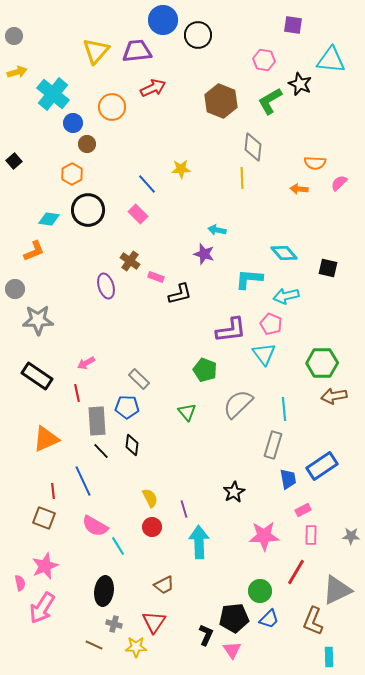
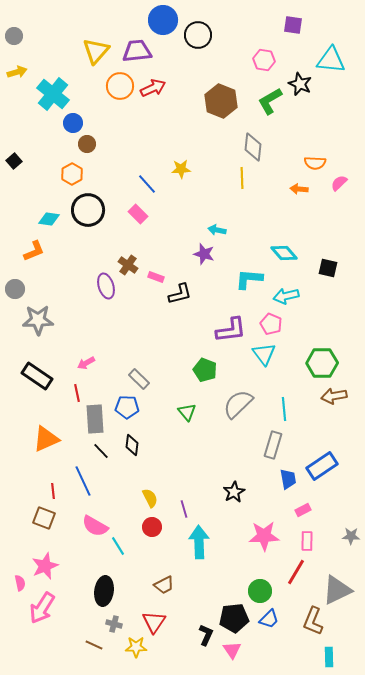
orange circle at (112, 107): moved 8 px right, 21 px up
brown cross at (130, 261): moved 2 px left, 4 px down
gray rectangle at (97, 421): moved 2 px left, 2 px up
pink rectangle at (311, 535): moved 4 px left, 6 px down
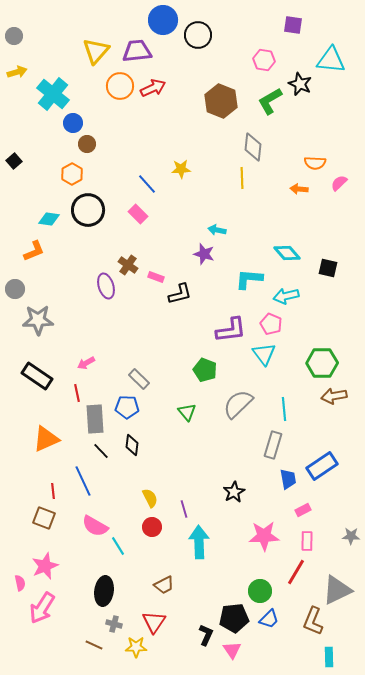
cyan diamond at (284, 253): moved 3 px right
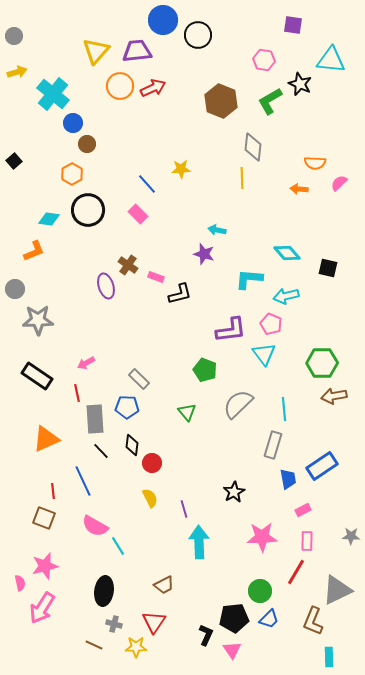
red circle at (152, 527): moved 64 px up
pink star at (264, 536): moved 2 px left, 1 px down
pink star at (45, 566): rotated 8 degrees clockwise
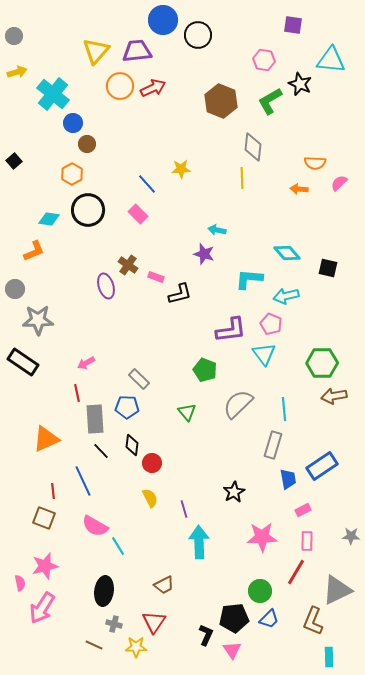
black rectangle at (37, 376): moved 14 px left, 14 px up
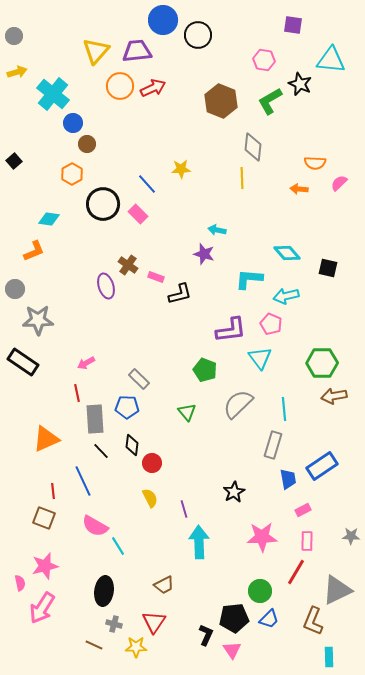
black circle at (88, 210): moved 15 px right, 6 px up
cyan triangle at (264, 354): moved 4 px left, 4 px down
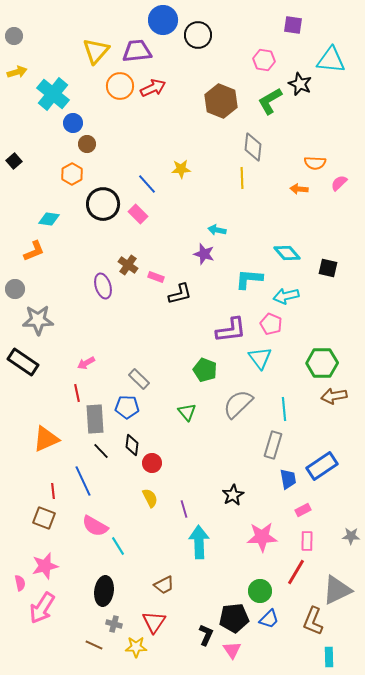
purple ellipse at (106, 286): moved 3 px left
black star at (234, 492): moved 1 px left, 3 px down
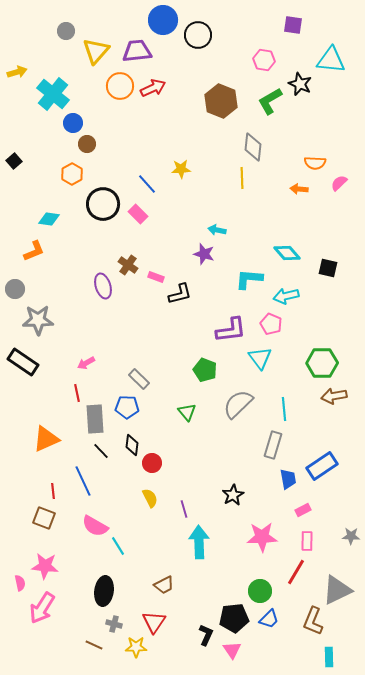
gray circle at (14, 36): moved 52 px right, 5 px up
pink star at (45, 566): rotated 20 degrees clockwise
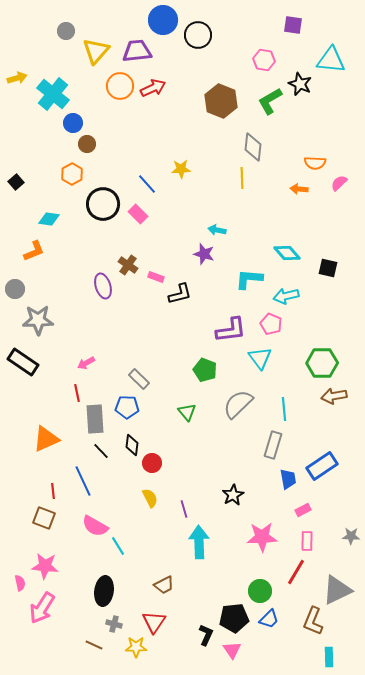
yellow arrow at (17, 72): moved 6 px down
black square at (14, 161): moved 2 px right, 21 px down
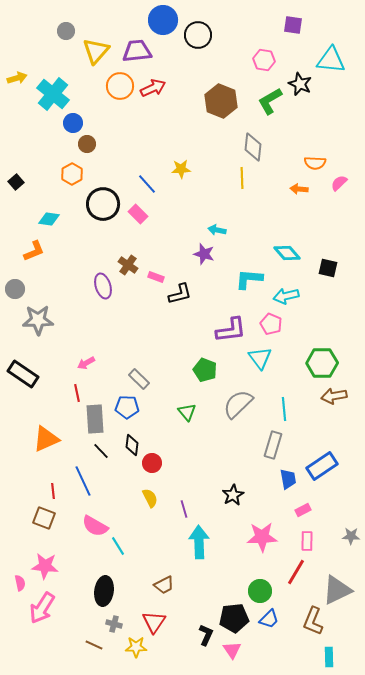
black rectangle at (23, 362): moved 12 px down
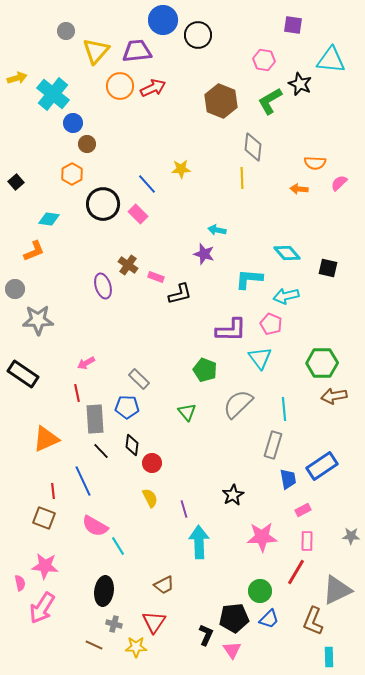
purple L-shape at (231, 330): rotated 8 degrees clockwise
